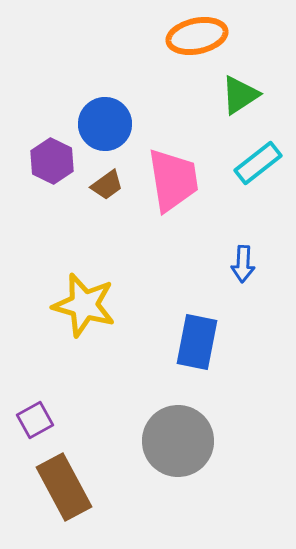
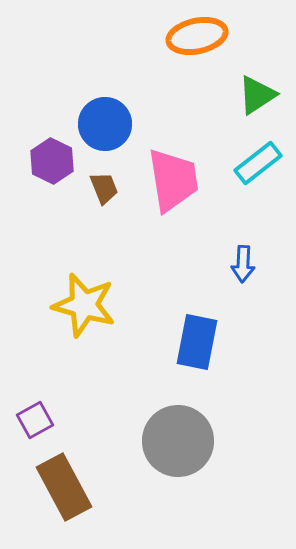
green triangle: moved 17 px right
brown trapezoid: moved 3 px left, 3 px down; rotated 76 degrees counterclockwise
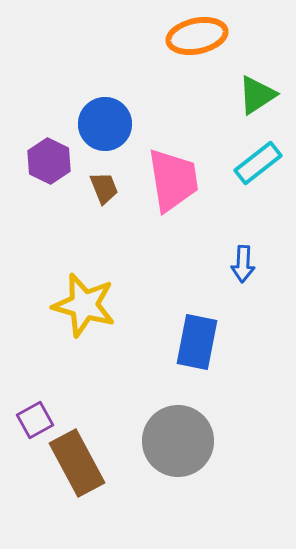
purple hexagon: moved 3 px left
brown rectangle: moved 13 px right, 24 px up
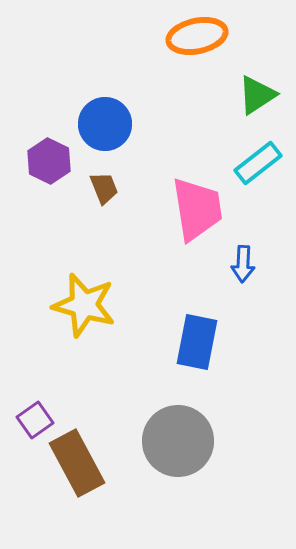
pink trapezoid: moved 24 px right, 29 px down
purple square: rotated 6 degrees counterclockwise
